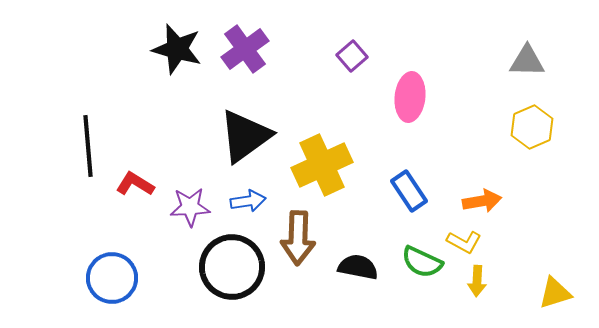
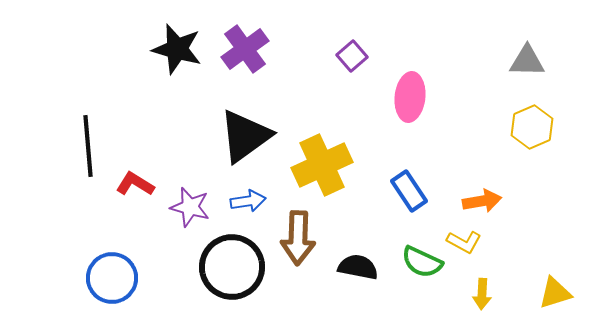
purple star: rotated 18 degrees clockwise
yellow arrow: moved 5 px right, 13 px down
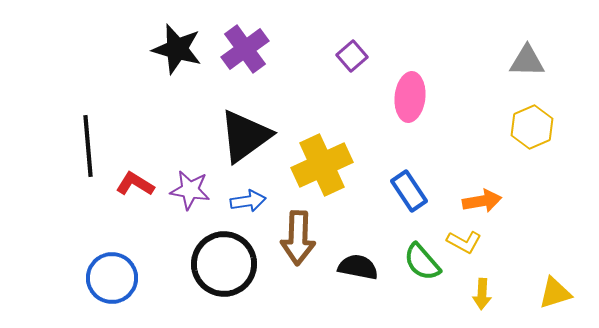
purple star: moved 17 px up; rotated 6 degrees counterclockwise
green semicircle: rotated 24 degrees clockwise
black circle: moved 8 px left, 3 px up
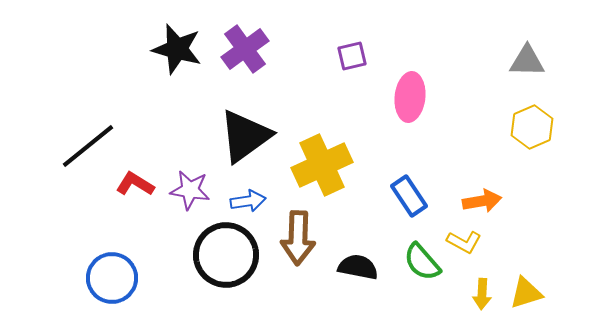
purple square: rotated 28 degrees clockwise
black line: rotated 56 degrees clockwise
blue rectangle: moved 5 px down
black circle: moved 2 px right, 9 px up
yellow triangle: moved 29 px left
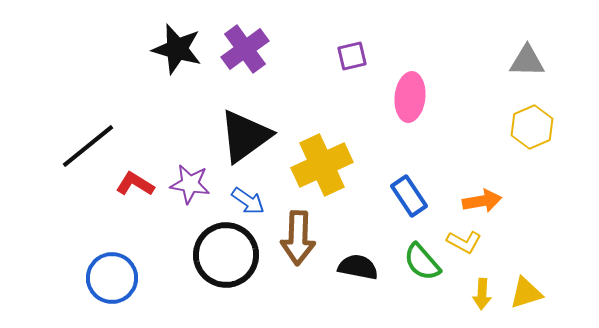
purple star: moved 6 px up
blue arrow: rotated 44 degrees clockwise
